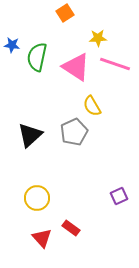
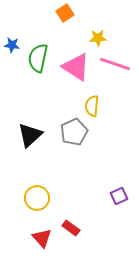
green semicircle: moved 1 px right, 1 px down
yellow semicircle: rotated 35 degrees clockwise
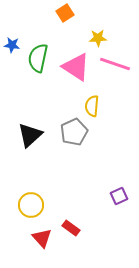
yellow circle: moved 6 px left, 7 px down
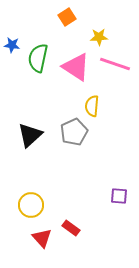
orange square: moved 2 px right, 4 px down
yellow star: moved 1 px right, 1 px up
purple square: rotated 30 degrees clockwise
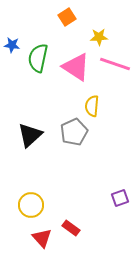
purple square: moved 1 px right, 2 px down; rotated 24 degrees counterclockwise
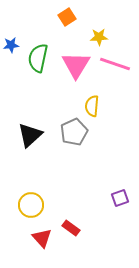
blue star: moved 1 px left; rotated 14 degrees counterclockwise
pink triangle: moved 2 px up; rotated 28 degrees clockwise
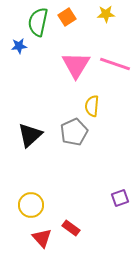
yellow star: moved 7 px right, 23 px up
blue star: moved 8 px right, 1 px down
green semicircle: moved 36 px up
